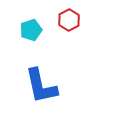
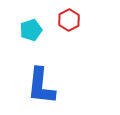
blue L-shape: rotated 18 degrees clockwise
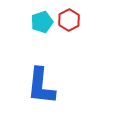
cyan pentagon: moved 11 px right, 8 px up
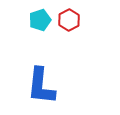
cyan pentagon: moved 2 px left, 2 px up
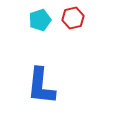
red hexagon: moved 4 px right, 2 px up; rotated 15 degrees clockwise
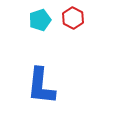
red hexagon: rotated 20 degrees counterclockwise
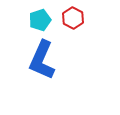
blue L-shape: moved 1 px right, 26 px up; rotated 18 degrees clockwise
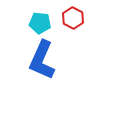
cyan pentagon: moved 3 px down; rotated 25 degrees clockwise
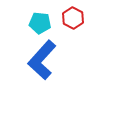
blue L-shape: rotated 18 degrees clockwise
